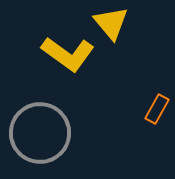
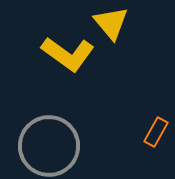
orange rectangle: moved 1 px left, 23 px down
gray circle: moved 9 px right, 13 px down
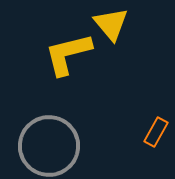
yellow triangle: moved 1 px down
yellow L-shape: rotated 130 degrees clockwise
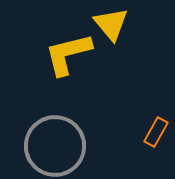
gray circle: moved 6 px right
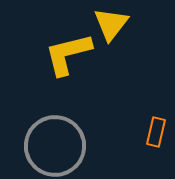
yellow triangle: rotated 18 degrees clockwise
orange rectangle: rotated 16 degrees counterclockwise
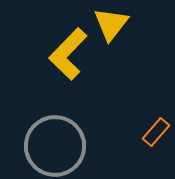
yellow L-shape: rotated 32 degrees counterclockwise
orange rectangle: rotated 28 degrees clockwise
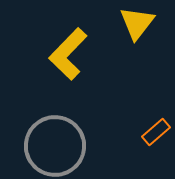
yellow triangle: moved 26 px right, 1 px up
orange rectangle: rotated 8 degrees clockwise
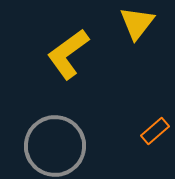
yellow L-shape: rotated 10 degrees clockwise
orange rectangle: moved 1 px left, 1 px up
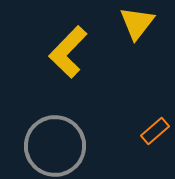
yellow L-shape: moved 2 px up; rotated 10 degrees counterclockwise
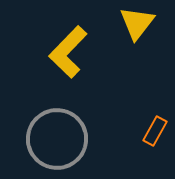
orange rectangle: rotated 20 degrees counterclockwise
gray circle: moved 2 px right, 7 px up
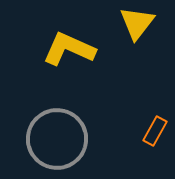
yellow L-shape: moved 1 px right, 3 px up; rotated 70 degrees clockwise
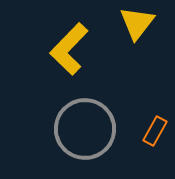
yellow L-shape: rotated 70 degrees counterclockwise
gray circle: moved 28 px right, 10 px up
